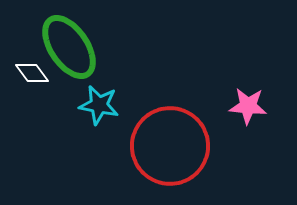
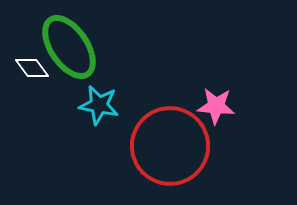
white diamond: moved 5 px up
pink star: moved 32 px left
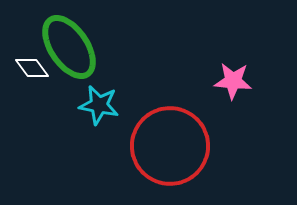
pink star: moved 17 px right, 25 px up
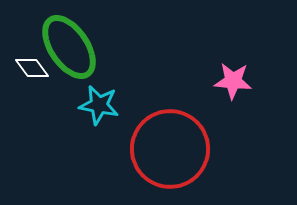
red circle: moved 3 px down
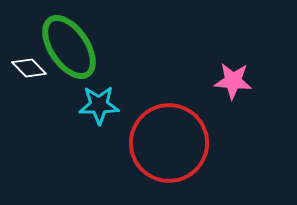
white diamond: moved 3 px left; rotated 8 degrees counterclockwise
cyan star: rotated 12 degrees counterclockwise
red circle: moved 1 px left, 6 px up
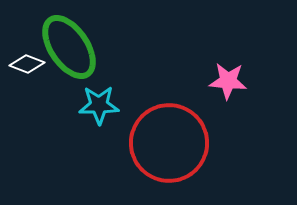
white diamond: moved 2 px left, 4 px up; rotated 24 degrees counterclockwise
pink star: moved 5 px left
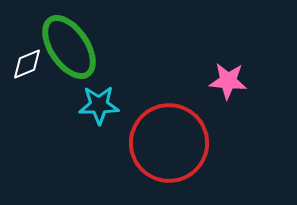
white diamond: rotated 44 degrees counterclockwise
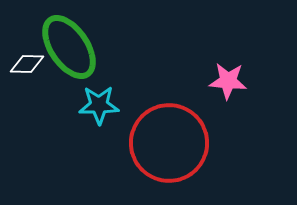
white diamond: rotated 24 degrees clockwise
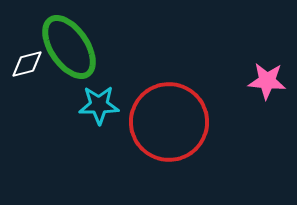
white diamond: rotated 16 degrees counterclockwise
pink star: moved 39 px right
red circle: moved 21 px up
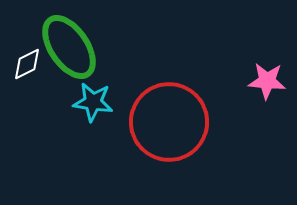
white diamond: rotated 12 degrees counterclockwise
cyan star: moved 6 px left, 3 px up; rotated 9 degrees clockwise
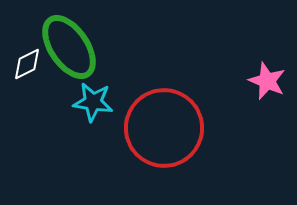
pink star: rotated 18 degrees clockwise
red circle: moved 5 px left, 6 px down
